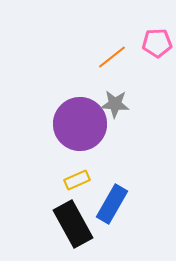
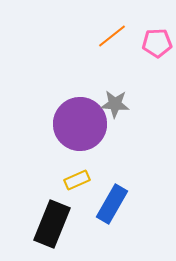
orange line: moved 21 px up
black rectangle: moved 21 px left; rotated 51 degrees clockwise
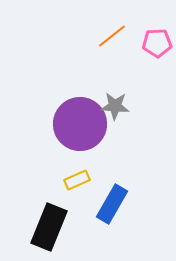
gray star: moved 2 px down
black rectangle: moved 3 px left, 3 px down
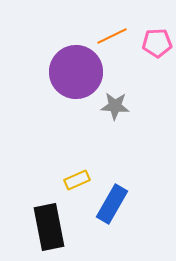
orange line: rotated 12 degrees clockwise
purple circle: moved 4 px left, 52 px up
black rectangle: rotated 33 degrees counterclockwise
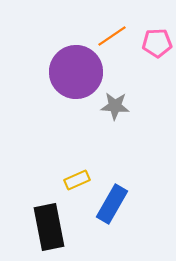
orange line: rotated 8 degrees counterclockwise
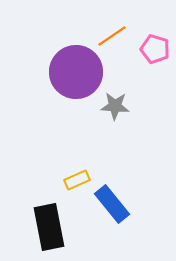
pink pentagon: moved 2 px left, 6 px down; rotated 20 degrees clockwise
blue rectangle: rotated 69 degrees counterclockwise
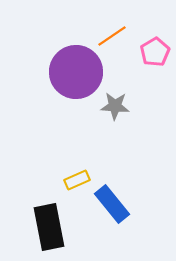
pink pentagon: moved 3 px down; rotated 24 degrees clockwise
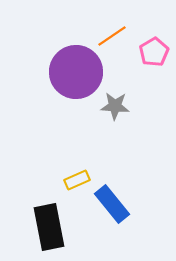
pink pentagon: moved 1 px left
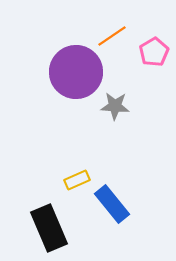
black rectangle: moved 1 px down; rotated 12 degrees counterclockwise
